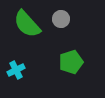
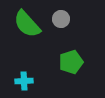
cyan cross: moved 8 px right, 11 px down; rotated 24 degrees clockwise
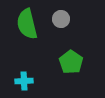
green semicircle: rotated 28 degrees clockwise
green pentagon: rotated 20 degrees counterclockwise
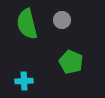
gray circle: moved 1 px right, 1 px down
green pentagon: rotated 10 degrees counterclockwise
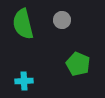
green semicircle: moved 4 px left
green pentagon: moved 7 px right, 2 px down
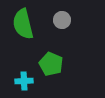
green pentagon: moved 27 px left
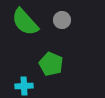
green semicircle: moved 2 px right, 2 px up; rotated 28 degrees counterclockwise
cyan cross: moved 5 px down
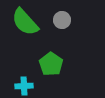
green pentagon: rotated 10 degrees clockwise
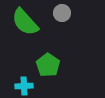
gray circle: moved 7 px up
green pentagon: moved 3 px left, 1 px down
